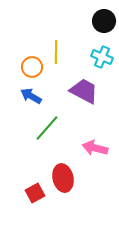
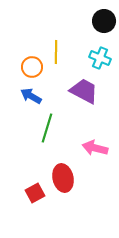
cyan cross: moved 2 px left, 1 px down
green line: rotated 24 degrees counterclockwise
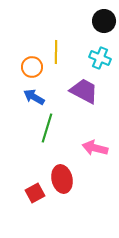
blue arrow: moved 3 px right, 1 px down
red ellipse: moved 1 px left, 1 px down
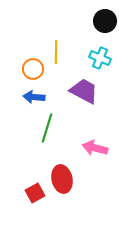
black circle: moved 1 px right
orange circle: moved 1 px right, 2 px down
blue arrow: rotated 25 degrees counterclockwise
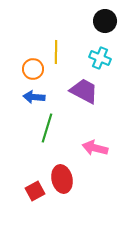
red square: moved 2 px up
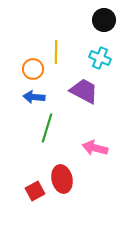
black circle: moved 1 px left, 1 px up
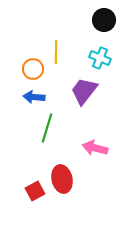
purple trapezoid: rotated 80 degrees counterclockwise
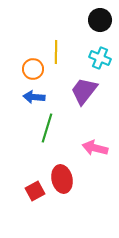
black circle: moved 4 px left
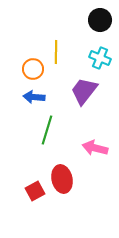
green line: moved 2 px down
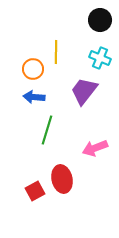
pink arrow: rotated 35 degrees counterclockwise
